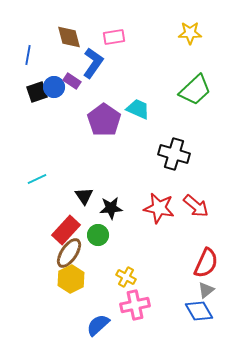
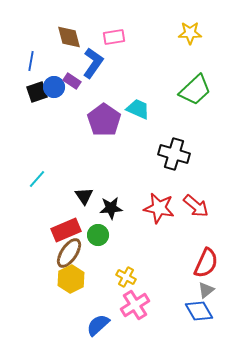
blue line: moved 3 px right, 6 px down
cyan line: rotated 24 degrees counterclockwise
red rectangle: rotated 24 degrees clockwise
pink cross: rotated 20 degrees counterclockwise
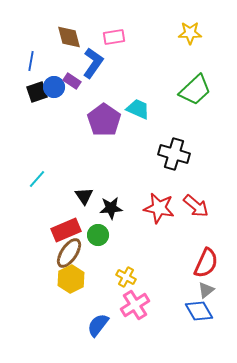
blue semicircle: rotated 10 degrees counterclockwise
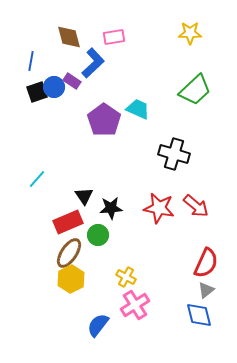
blue L-shape: rotated 12 degrees clockwise
red rectangle: moved 2 px right, 8 px up
blue diamond: moved 4 px down; rotated 16 degrees clockwise
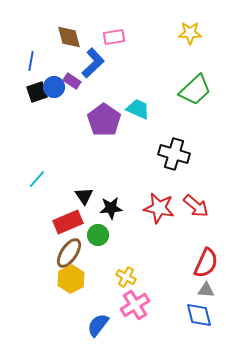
gray triangle: rotated 42 degrees clockwise
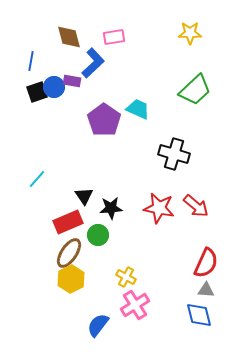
purple rectangle: rotated 24 degrees counterclockwise
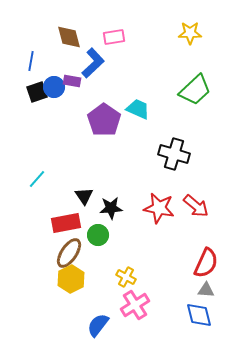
red rectangle: moved 2 px left, 1 px down; rotated 12 degrees clockwise
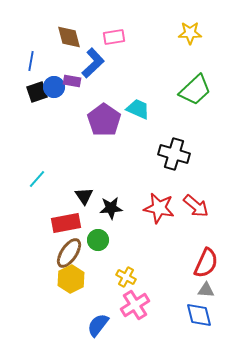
green circle: moved 5 px down
